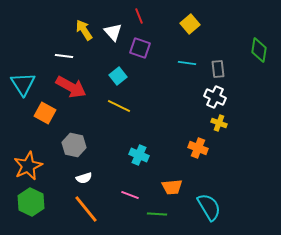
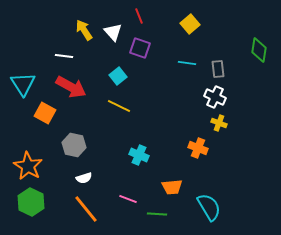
orange star: rotated 16 degrees counterclockwise
pink line: moved 2 px left, 4 px down
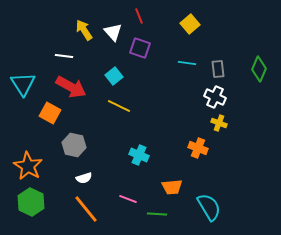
green diamond: moved 19 px down; rotated 15 degrees clockwise
cyan square: moved 4 px left
orange square: moved 5 px right
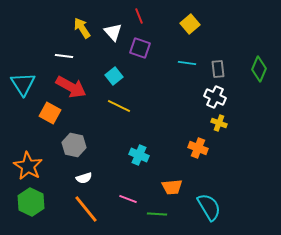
yellow arrow: moved 2 px left, 2 px up
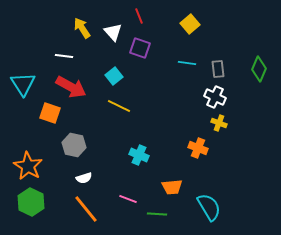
orange square: rotated 10 degrees counterclockwise
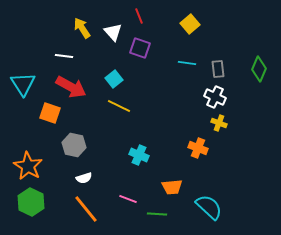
cyan square: moved 3 px down
cyan semicircle: rotated 16 degrees counterclockwise
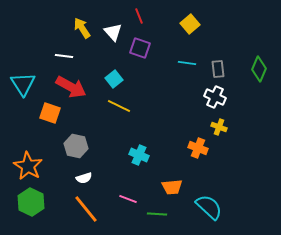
yellow cross: moved 4 px down
gray hexagon: moved 2 px right, 1 px down
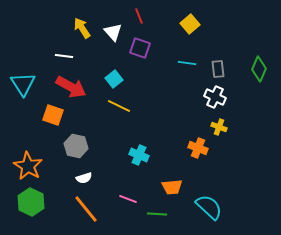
orange square: moved 3 px right, 2 px down
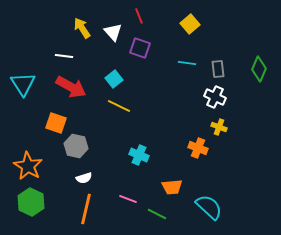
orange square: moved 3 px right, 8 px down
orange line: rotated 52 degrees clockwise
green line: rotated 24 degrees clockwise
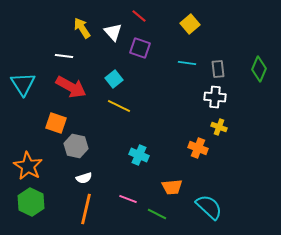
red line: rotated 28 degrees counterclockwise
white cross: rotated 20 degrees counterclockwise
